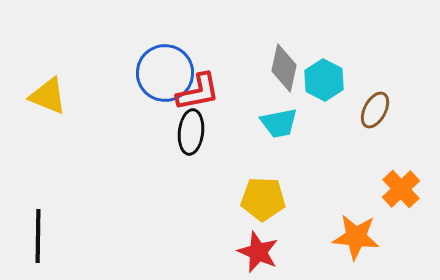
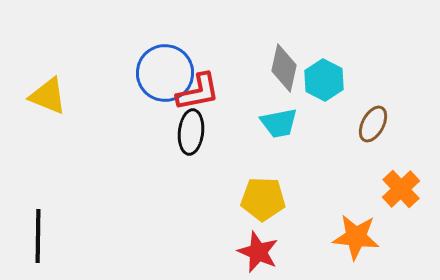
brown ellipse: moved 2 px left, 14 px down
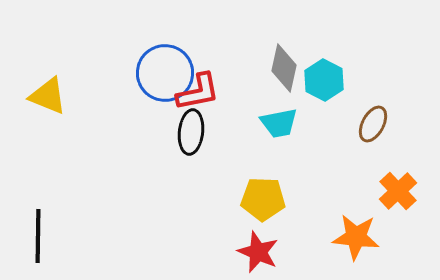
orange cross: moved 3 px left, 2 px down
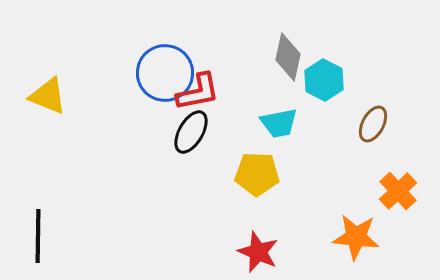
gray diamond: moved 4 px right, 11 px up
black ellipse: rotated 24 degrees clockwise
yellow pentagon: moved 6 px left, 25 px up
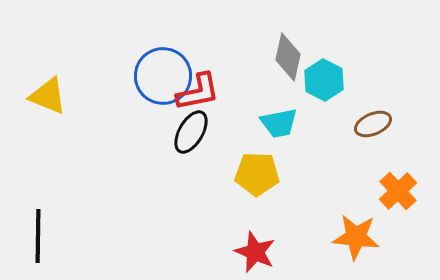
blue circle: moved 2 px left, 3 px down
brown ellipse: rotated 39 degrees clockwise
red star: moved 3 px left
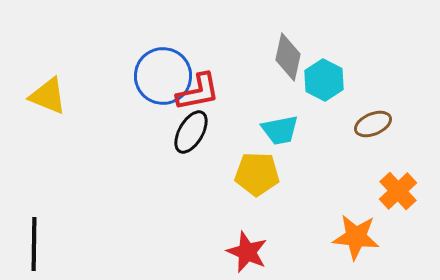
cyan trapezoid: moved 1 px right, 7 px down
black line: moved 4 px left, 8 px down
red star: moved 8 px left
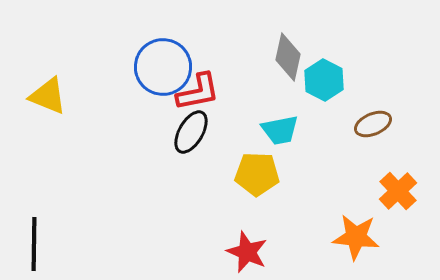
blue circle: moved 9 px up
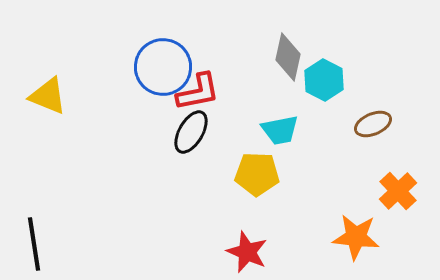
black line: rotated 10 degrees counterclockwise
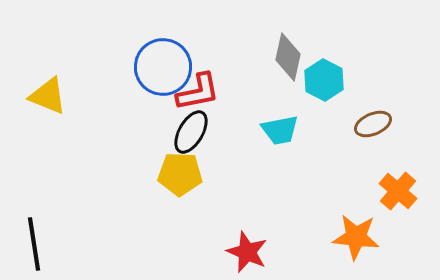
yellow pentagon: moved 77 px left
orange cross: rotated 6 degrees counterclockwise
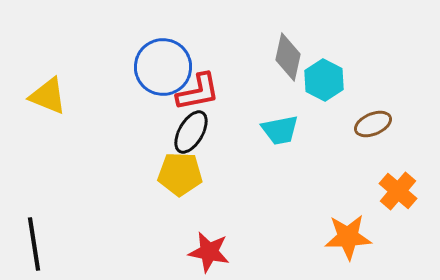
orange star: moved 8 px left; rotated 9 degrees counterclockwise
red star: moved 38 px left; rotated 12 degrees counterclockwise
